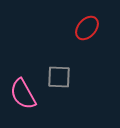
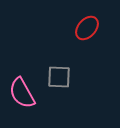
pink semicircle: moved 1 px left, 1 px up
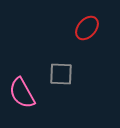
gray square: moved 2 px right, 3 px up
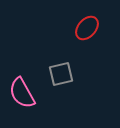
gray square: rotated 15 degrees counterclockwise
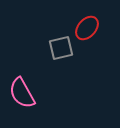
gray square: moved 26 px up
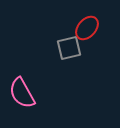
gray square: moved 8 px right
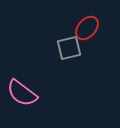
pink semicircle: rotated 24 degrees counterclockwise
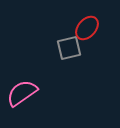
pink semicircle: rotated 108 degrees clockwise
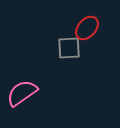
gray square: rotated 10 degrees clockwise
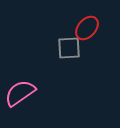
pink semicircle: moved 2 px left
